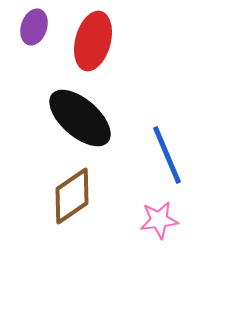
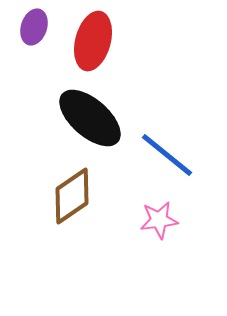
black ellipse: moved 10 px right
blue line: rotated 28 degrees counterclockwise
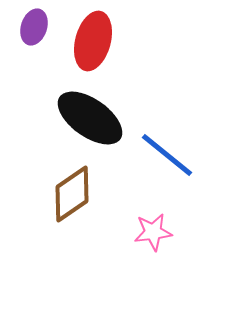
black ellipse: rotated 6 degrees counterclockwise
brown diamond: moved 2 px up
pink star: moved 6 px left, 12 px down
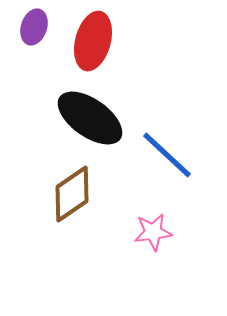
blue line: rotated 4 degrees clockwise
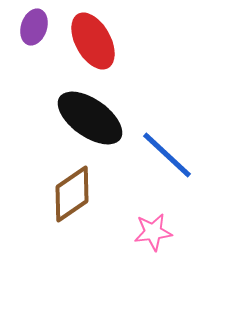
red ellipse: rotated 44 degrees counterclockwise
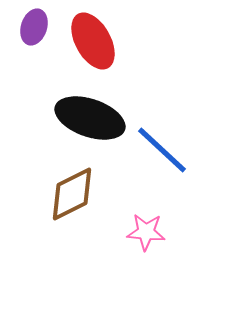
black ellipse: rotated 16 degrees counterclockwise
blue line: moved 5 px left, 5 px up
brown diamond: rotated 8 degrees clockwise
pink star: moved 7 px left; rotated 12 degrees clockwise
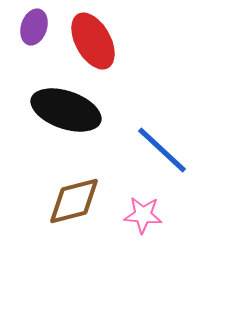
black ellipse: moved 24 px left, 8 px up
brown diamond: moved 2 px right, 7 px down; rotated 12 degrees clockwise
pink star: moved 3 px left, 17 px up
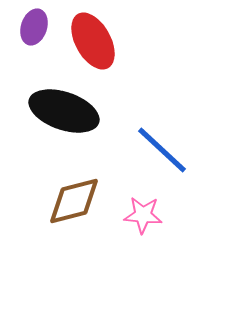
black ellipse: moved 2 px left, 1 px down
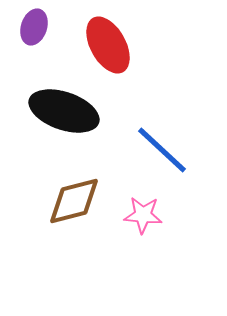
red ellipse: moved 15 px right, 4 px down
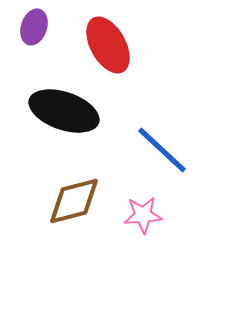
pink star: rotated 9 degrees counterclockwise
